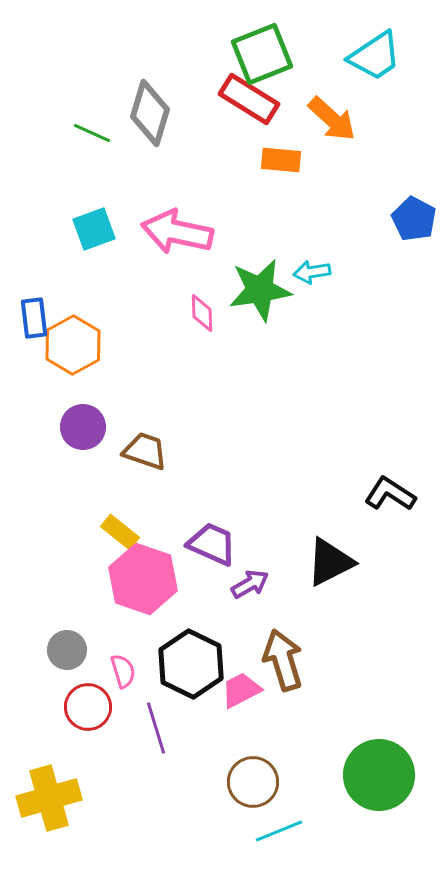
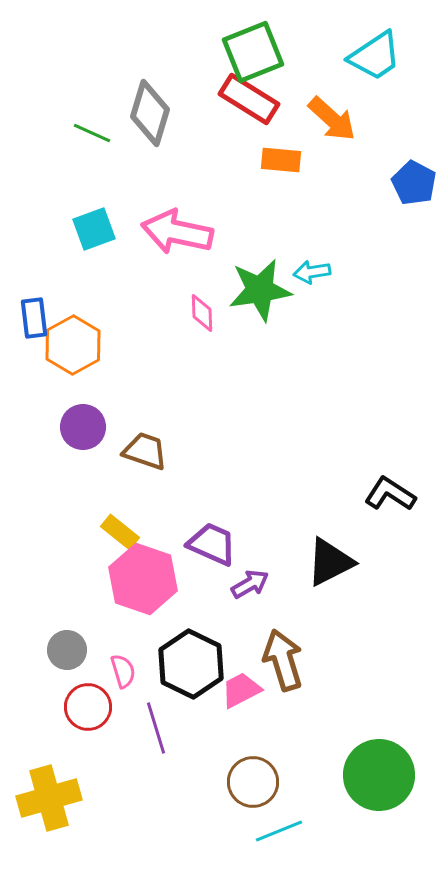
green square: moved 9 px left, 2 px up
blue pentagon: moved 36 px up
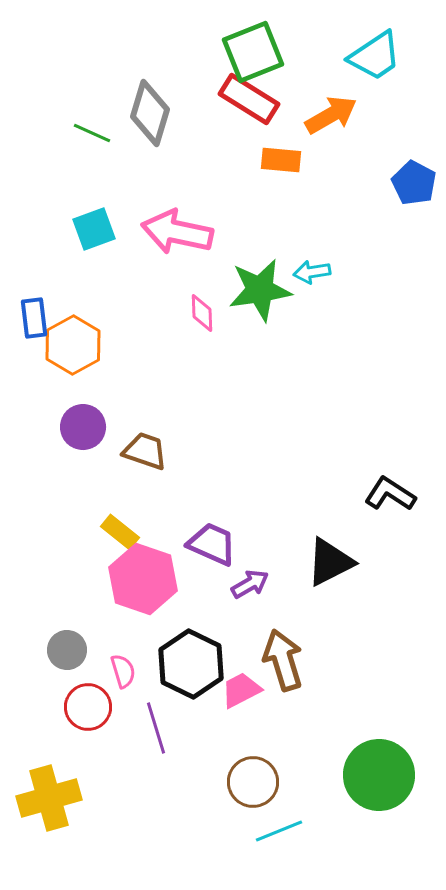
orange arrow: moved 1 px left, 4 px up; rotated 72 degrees counterclockwise
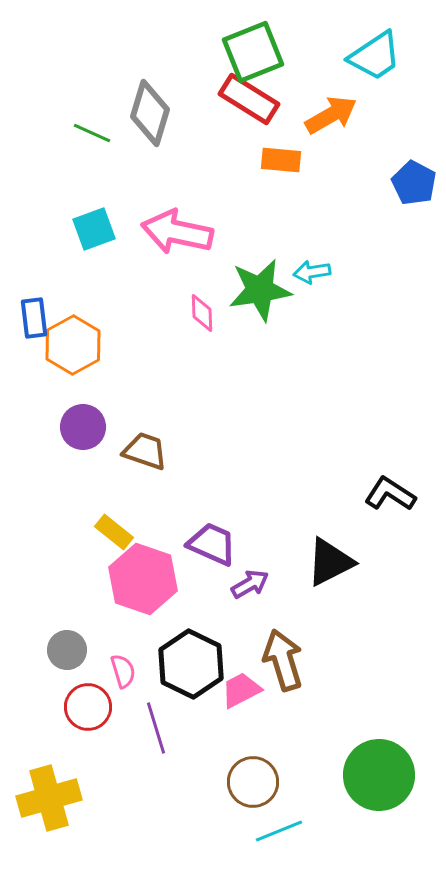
yellow rectangle: moved 6 px left
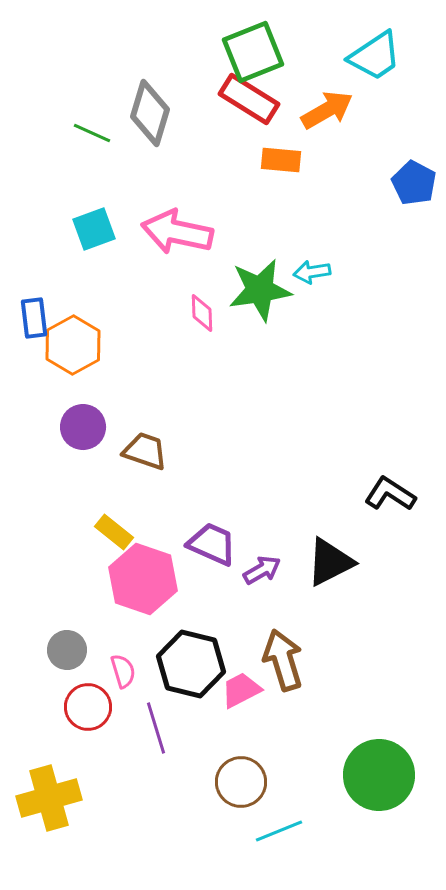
orange arrow: moved 4 px left, 5 px up
purple arrow: moved 12 px right, 14 px up
black hexagon: rotated 12 degrees counterclockwise
brown circle: moved 12 px left
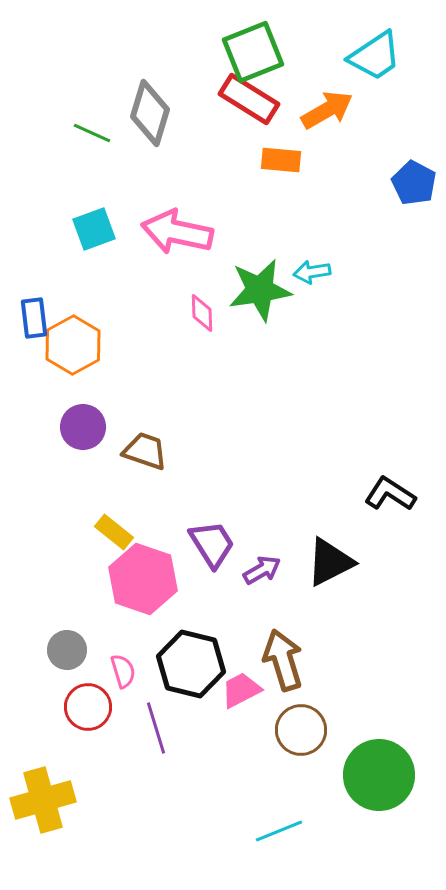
purple trapezoid: rotated 34 degrees clockwise
brown circle: moved 60 px right, 52 px up
yellow cross: moved 6 px left, 2 px down
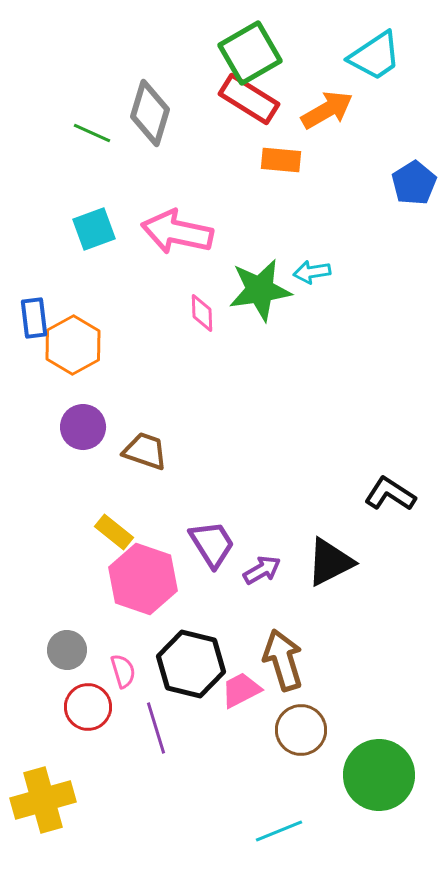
green square: moved 3 px left, 1 px down; rotated 8 degrees counterclockwise
blue pentagon: rotated 12 degrees clockwise
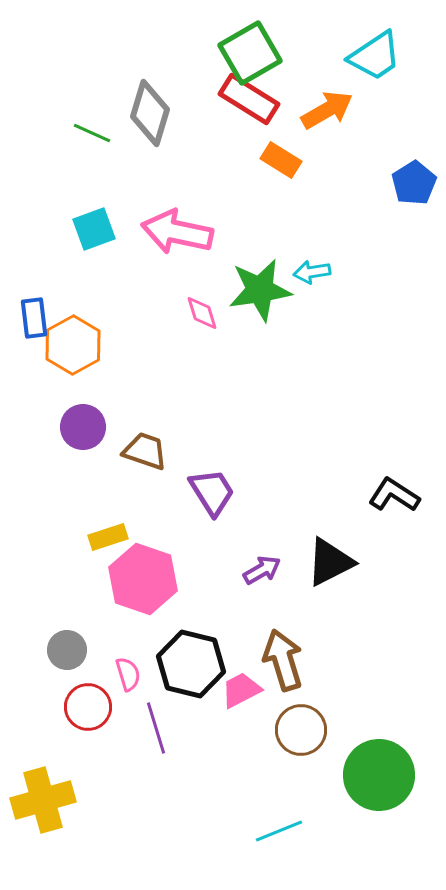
orange rectangle: rotated 27 degrees clockwise
pink diamond: rotated 15 degrees counterclockwise
black L-shape: moved 4 px right, 1 px down
yellow rectangle: moved 6 px left, 5 px down; rotated 57 degrees counterclockwise
purple trapezoid: moved 52 px up
pink semicircle: moved 5 px right, 3 px down
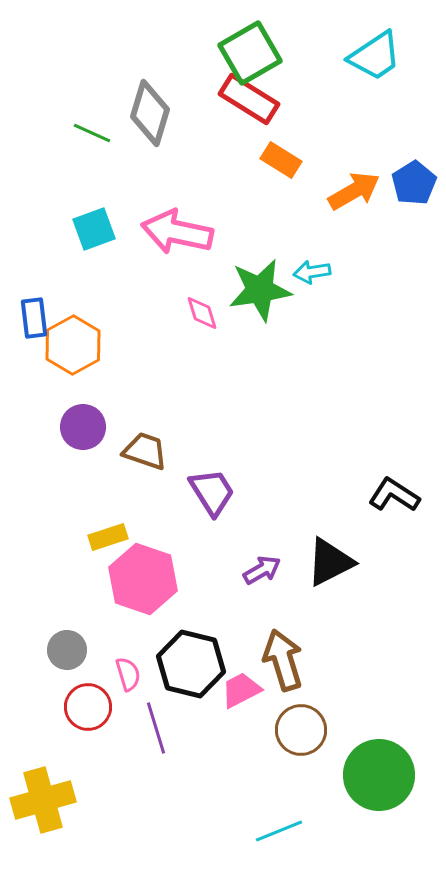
orange arrow: moved 27 px right, 81 px down
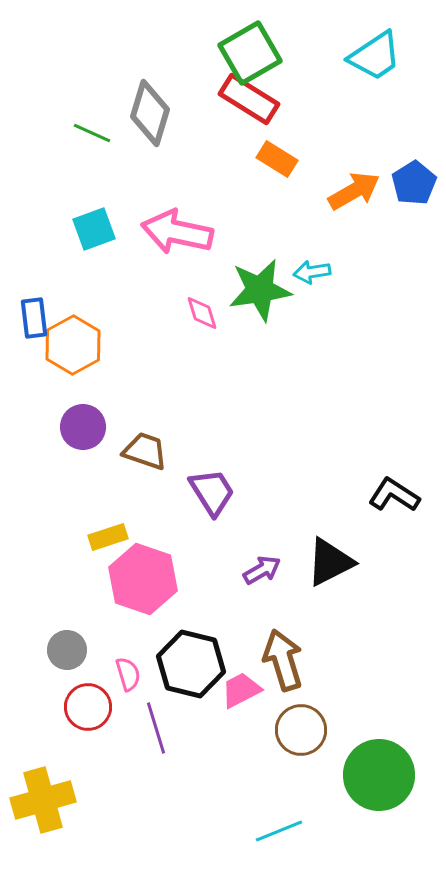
orange rectangle: moved 4 px left, 1 px up
